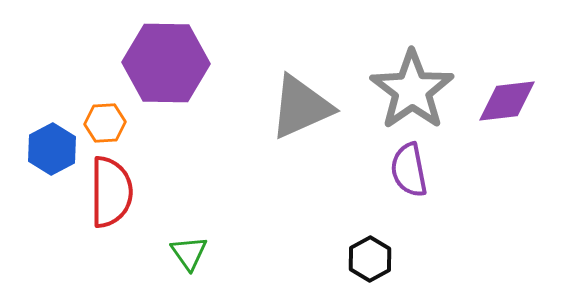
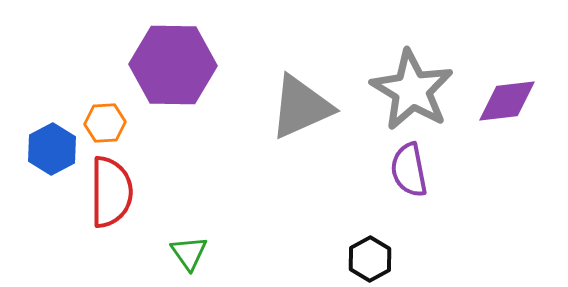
purple hexagon: moved 7 px right, 2 px down
gray star: rotated 6 degrees counterclockwise
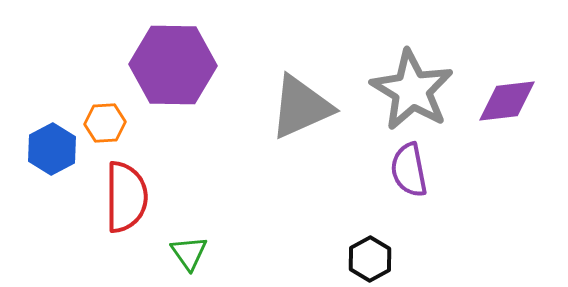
red semicircle: moved 15 px right, 5 px down
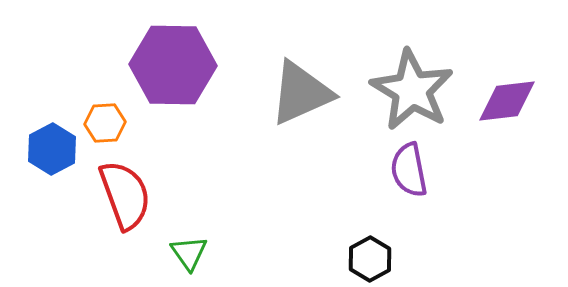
gray triangle: moved 14 px up
red semicircle: moved 1 px left, 2 px up; rotated 20 degrees counterclockwise
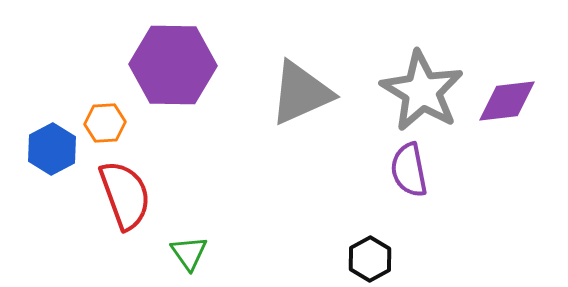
gray star: moved 10 px right, 1 px down
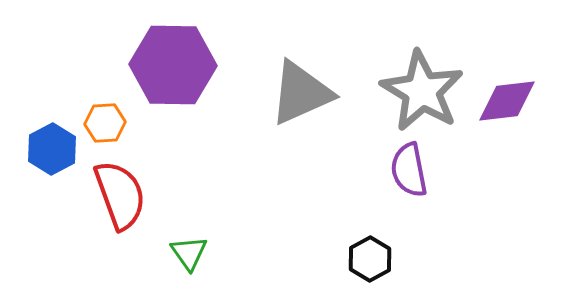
red semicircle: moved 5 px left
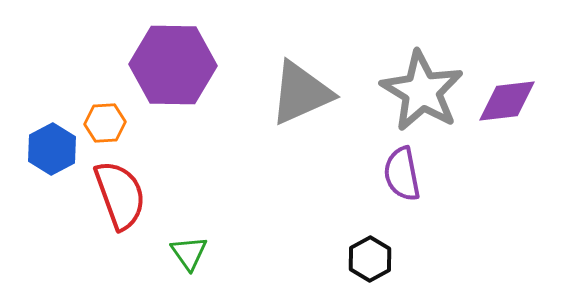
purple semicircle: moved 7 px left, 4 px down
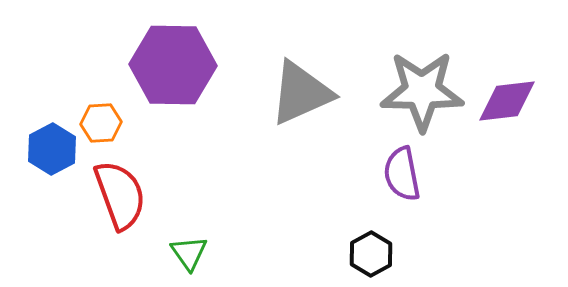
gray star: rotated 30 degrees counterclockwise
orange hexagon: moved 4 px left
black hexagon: moved 1 px right, 5 px up
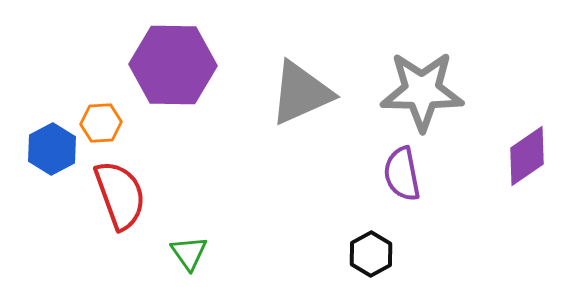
purple diamond: moved 20 px right, 55 px down; rotated 28 degrees counterclockwise
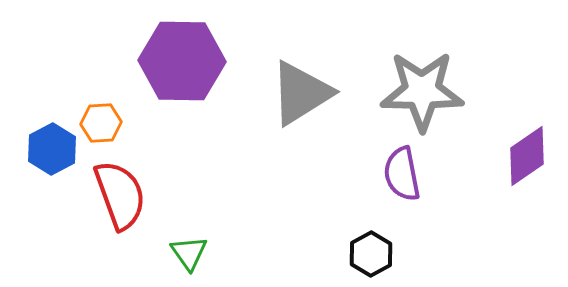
purple hexagon: moved 9 px right, 4 px up
gray triangle: rotated 8 degrees counterclockwise
